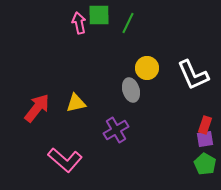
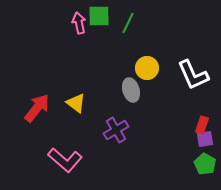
green square: moved 1 px down
yellow triangle: rotated 50 degrees clockwise
red rectangle: moved 3 px left
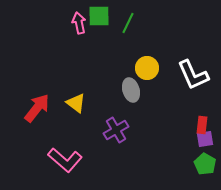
red rectangle: rotated 12 degrees counterclockwise
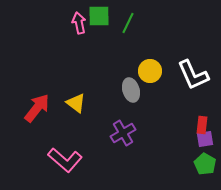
yellow circle: moved 3 px right, 3 px down
purple cross: moved 7 px right, 3 px down
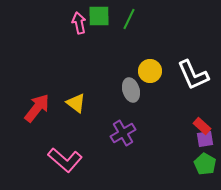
green line: moved 1 px right, 4 px up
red rectangle: moved 1 px down; rotated 54 degrees counterclockwise
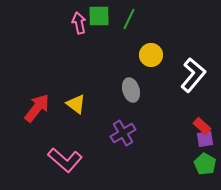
yellow circle: moved 1 px right, 16 px up
white L-shape: rotated 116 degrees counterclockwise
yellow triangle: moved 1 px down
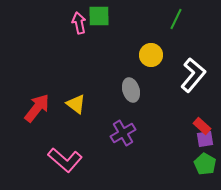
green line: moved 47 px right
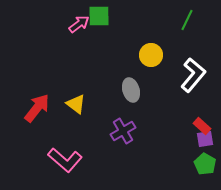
green line: moved 11 px right, 1 px down
pink arrow: moved 1 px down; rotated 65 degrees clockwise
purple cross: moved 2 px up
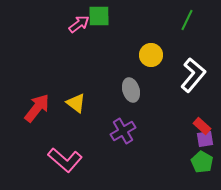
yellow triangle: moved 1 px up
green pentagon: moved 3 px left, 2 px up
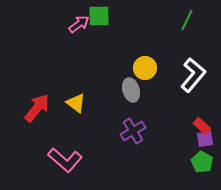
yellow circle: moved 6 px left, 13 px down
purple cross: moved 10 px right
